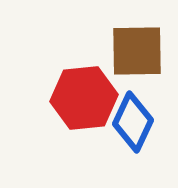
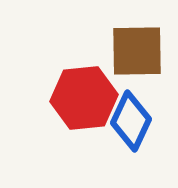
blue diamond: moved 2 px left, 1 px up
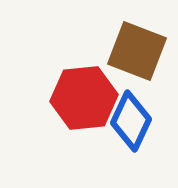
brown square: rotated 22 degrees clockwise
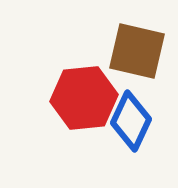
brown square: rotated 8 degrees counterclockwise
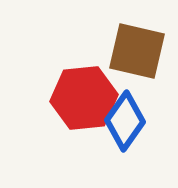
blue diamond: moved 6 px left; rotated 10 degrees clockwise
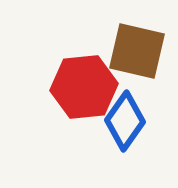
red hexagon: moved 11 px up
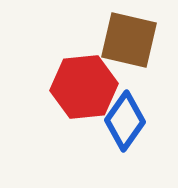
brown square: moved 8 px left, 11 px up
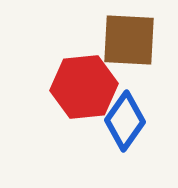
brown square: rotated 10 degrees counterclockwise
